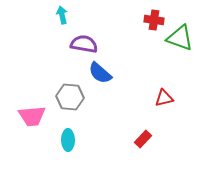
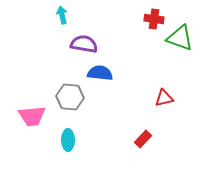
red cross: moved 1 px up
blue semicircle: rotated 145 degrees clockwise
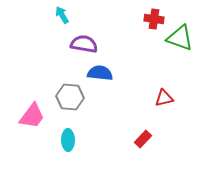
cyan arrow: rotated 18 degrees counterclockwise
pink trapezoid: rotated 48 degrees counterclockwise
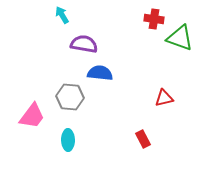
red rectangle: rotated 72 degrees counterclockwise
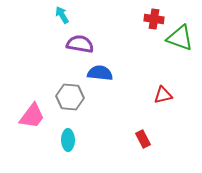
purple semicircle: moved 4 px left
red triangle: moved 1 px left, 3 px up
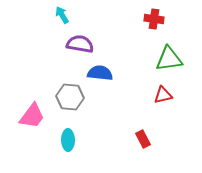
green triangle: moved 11 px left, 21 px down; rotated 28 degrees counterclockwise
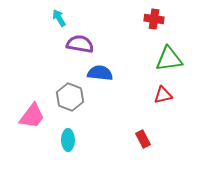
cyan arrow: moved 3 px left, 3 px down
gray hexagon: rotated 16 degrees clockwise
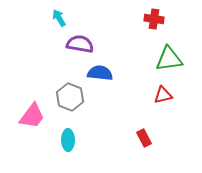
red rectangle: moved 1 px right, 1 px up
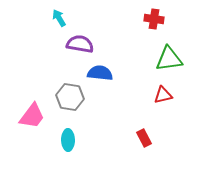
gray hexagon: rotated 12 degrees counterclockwise
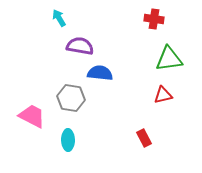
purple semicircle: moved 2 px down
gray hexagon: moved 1 px right, 1 px down
pink trapezoid: rotated 100 degrees counterclockwise
